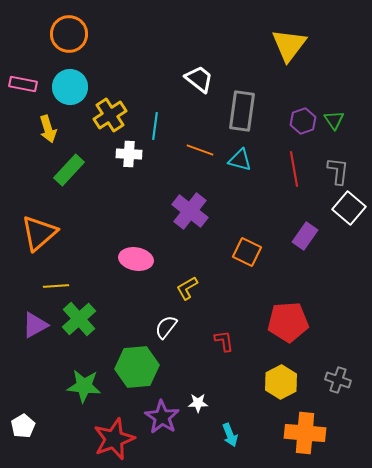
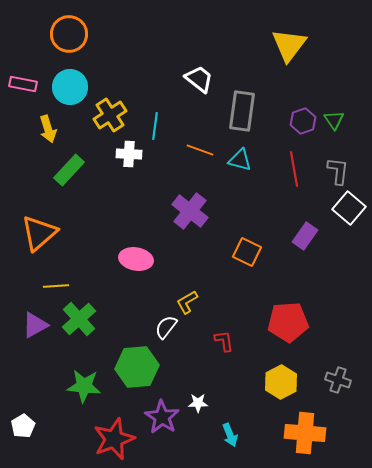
yellow L-shape: moved 14 px down
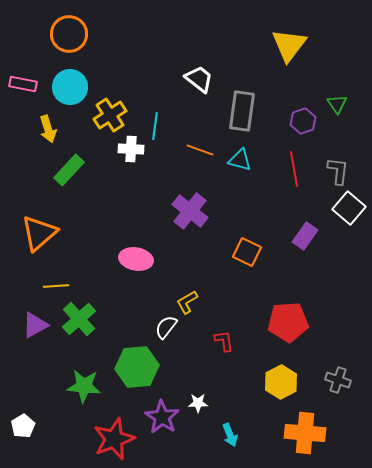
green triangle: moved 3 px right, 16 px up
white cross: moved 2 px right, 5 px up
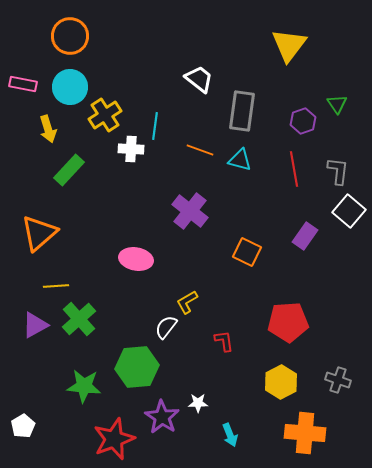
orange circle: moved 1 px right, 2 px down
yellow cross: moved 5 px left
white square: moved 3 px down
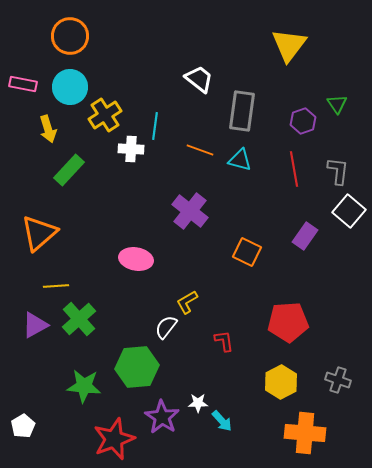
cyan arrow: moved 8 px left, 14 px up; rotated 20 degrees counterclockwise
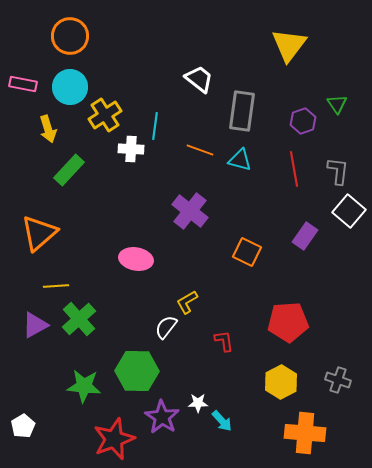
green hexagon: moved 4 px down; rotated 6 degrees clockwise
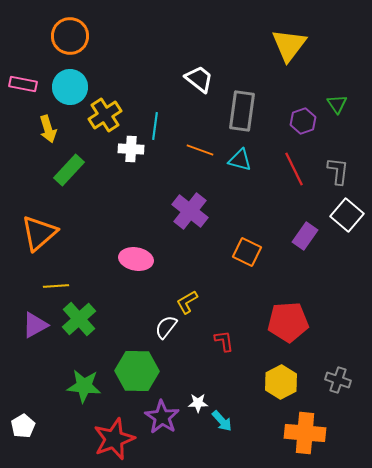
red line: rotated 16 degrees counterclockwise
white square: moved 2 px left, 4 px down
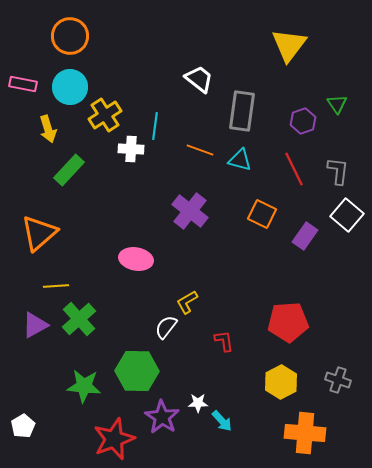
orange square: moved 15 px right, 38 px up
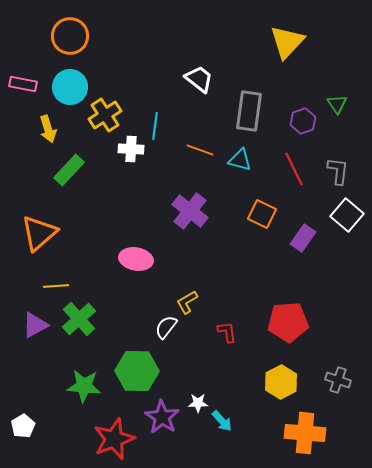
yellow triangle: moved 2 px left, 3 px up; rotated 6 degrees clockwise
gray rectangle: moved 7 px right
purple rectangle: moved 2 px left, 2 px down
red L-shape: moved 3 px right, 9 px up
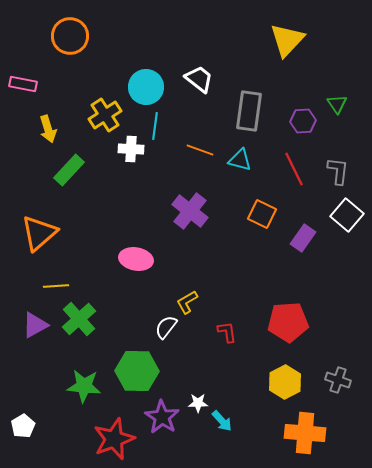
yellow triangle: moved 2 px up
cyan circle: moved 76 px right
purple hexagon: rotated 15 degrees clockwise
yellow hexagon: moved 4 px right
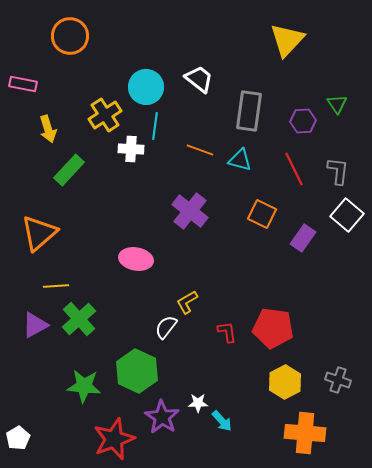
red pentagon: moved 15 px left, 6 px down; rotated 12 degrees clockwise
green hexagon: rotated 24 degrees clockwise
white pentagon: moved 5 px left, 12 px down
